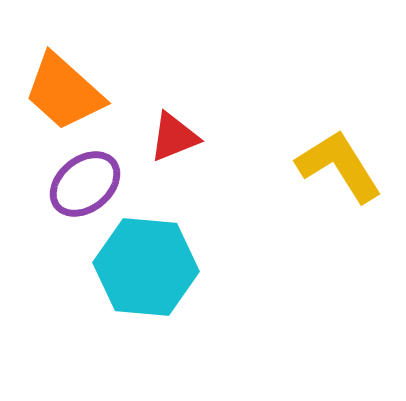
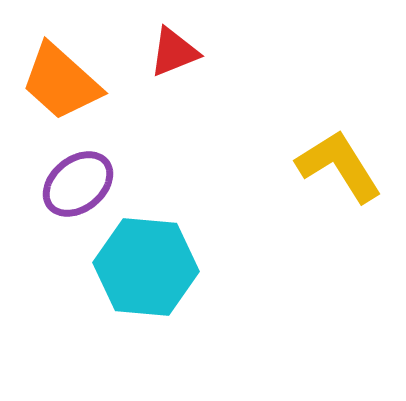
orange trapezoid: moved 3 px left, 10 px up
red triangle: moved 85 px up
purple ellipse: moved 7 px left
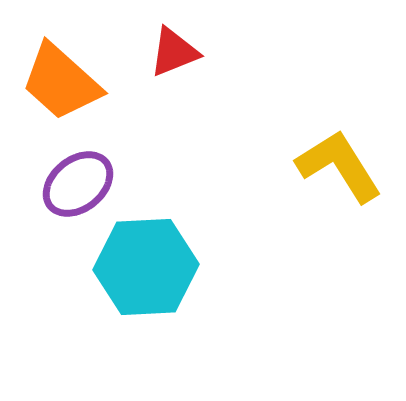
cyan hexagon: rotated 8 degrees counterclockwise
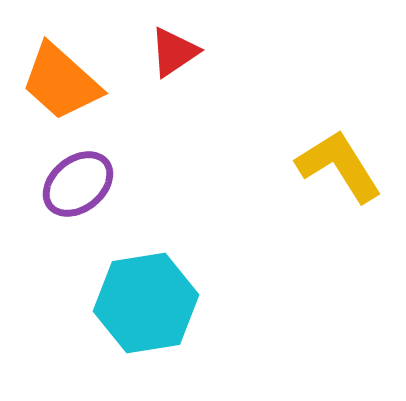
red triangle: rotated 12 degrees counterclockwise
cyan hexagon: moved 36 px down; rotated 6 degrees counterclockwise
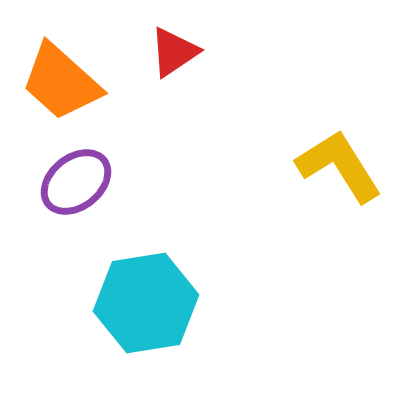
purple ellipse: moved 2 px left, 2 px up
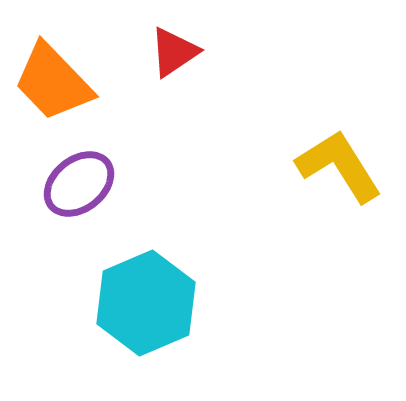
orange trapezoid: moved 8 px left; rotated 4 degrees clockwise
purple ellipse: moved 3 px right, 2 px down
cyan hexagon: rotated 14 degrees counterclockwise
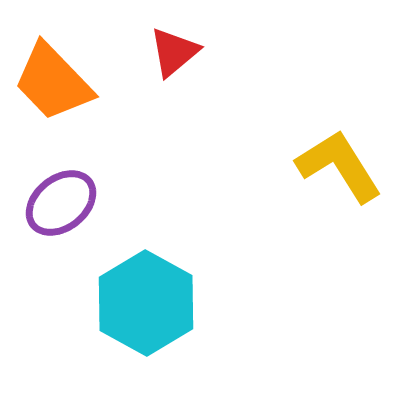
red triangle: rotated 6 degrees counterclockwise
purple ellipse: moved 18 px left, 19 px down
cyan hexagon: rotated 8 degrees counterclockwise
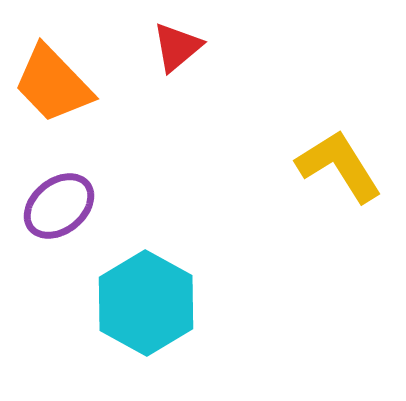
red triangle: moved 3 px right, 5 px up
orange trapezoid: moved 2 px down
purple ellipse: moved 2 px left, 3 px down
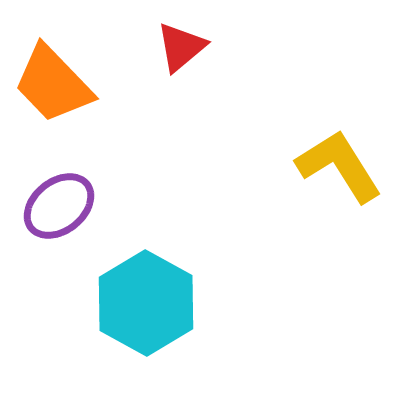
red triangle: moved 4 px right
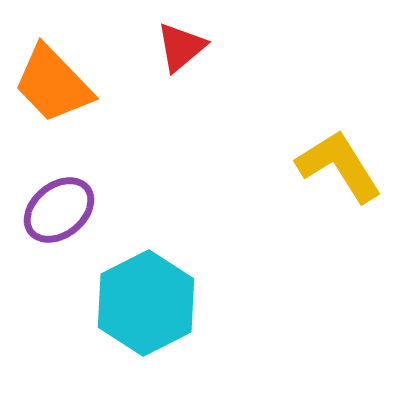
purple ellipse: moved 4 px down
cyan hexagon: rotated 4 degrees clockwise
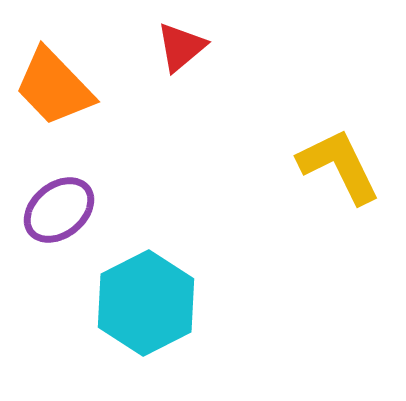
orange trapezoid: moved 1 px right, 3 px down
yellow L-shape: rotated 6 degrees clockwise
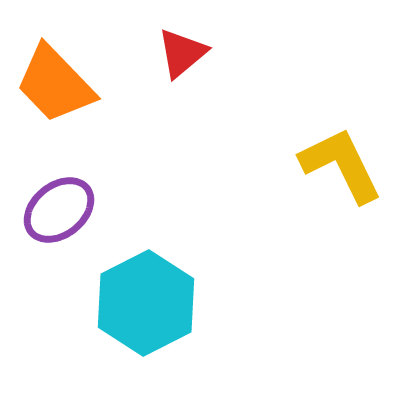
red triangle: moved 1 px right, 6 px down
orange trapezoid: moved 1 px right, 3 px up
yellow L-shape: moved 2 px right, 1 px up
